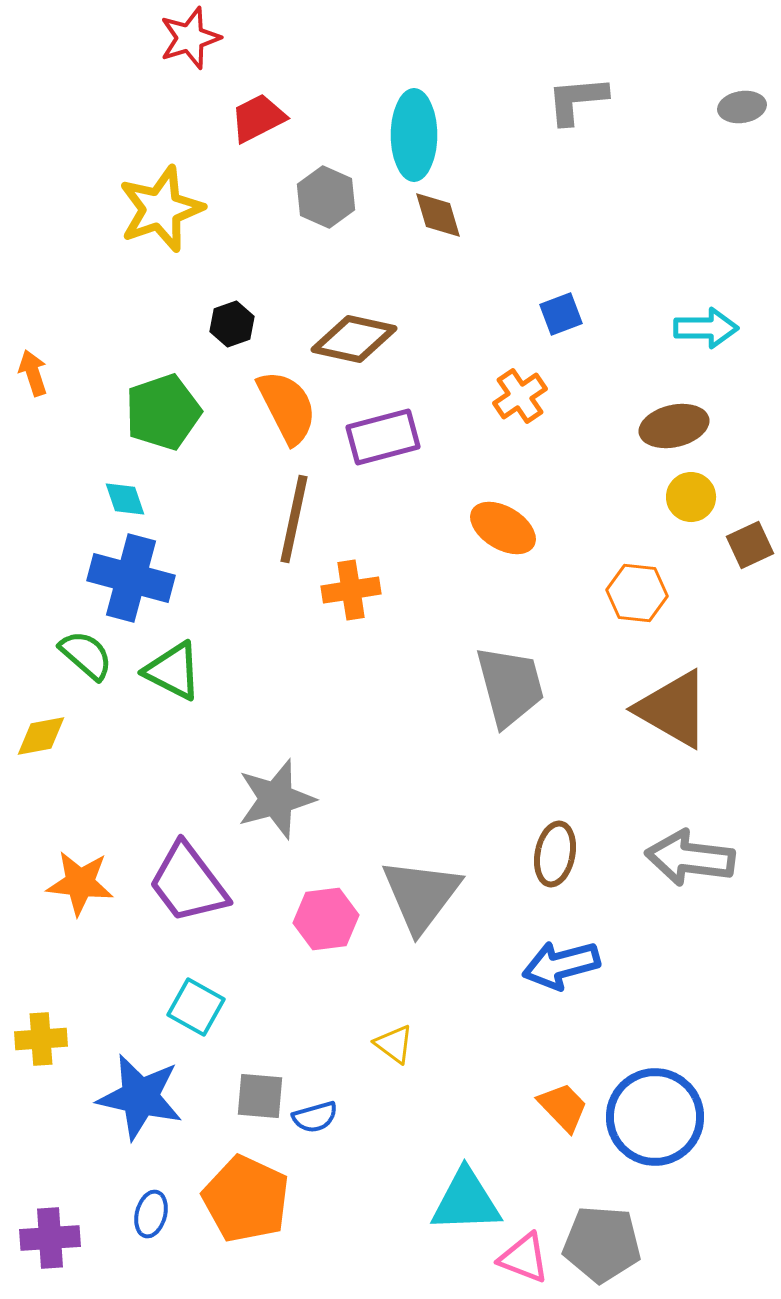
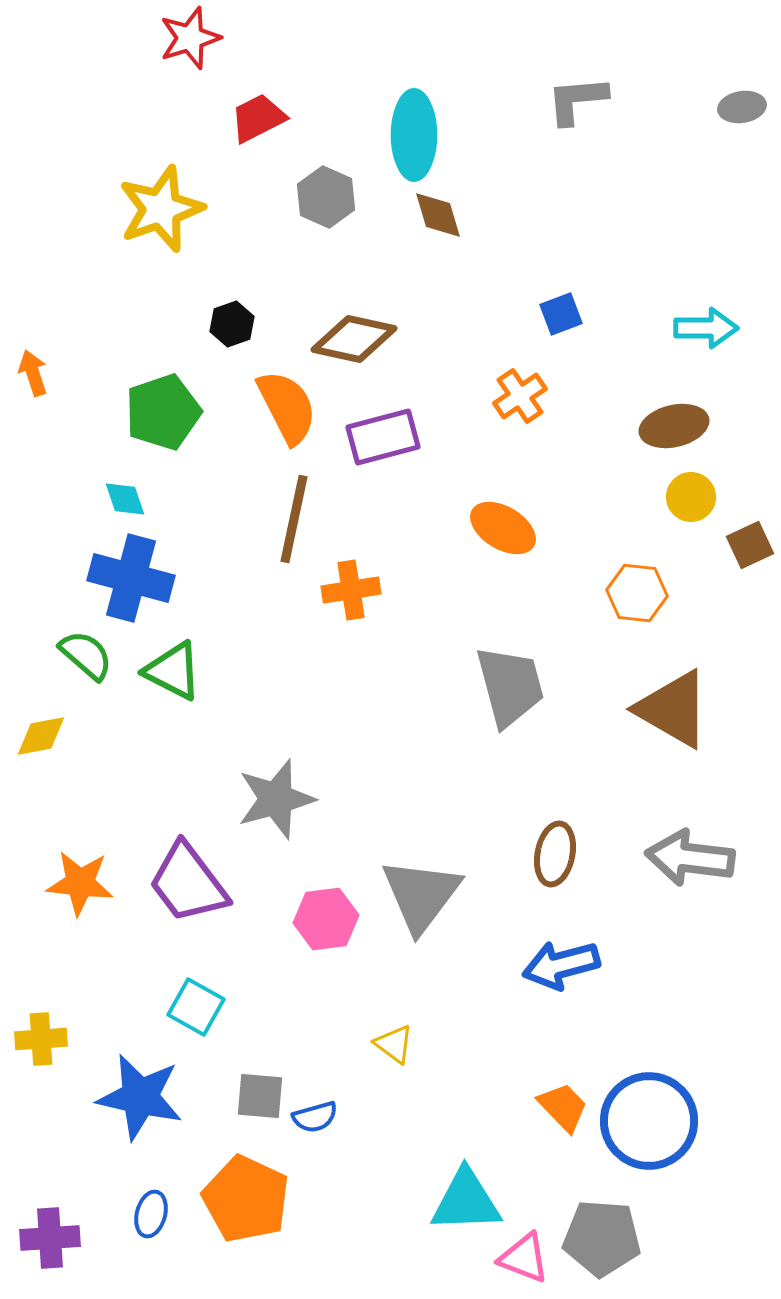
blue circle at (655, 1117): moved 6 px left, 4 px down
gray pentagon at (602, 1244): moved 6 px up
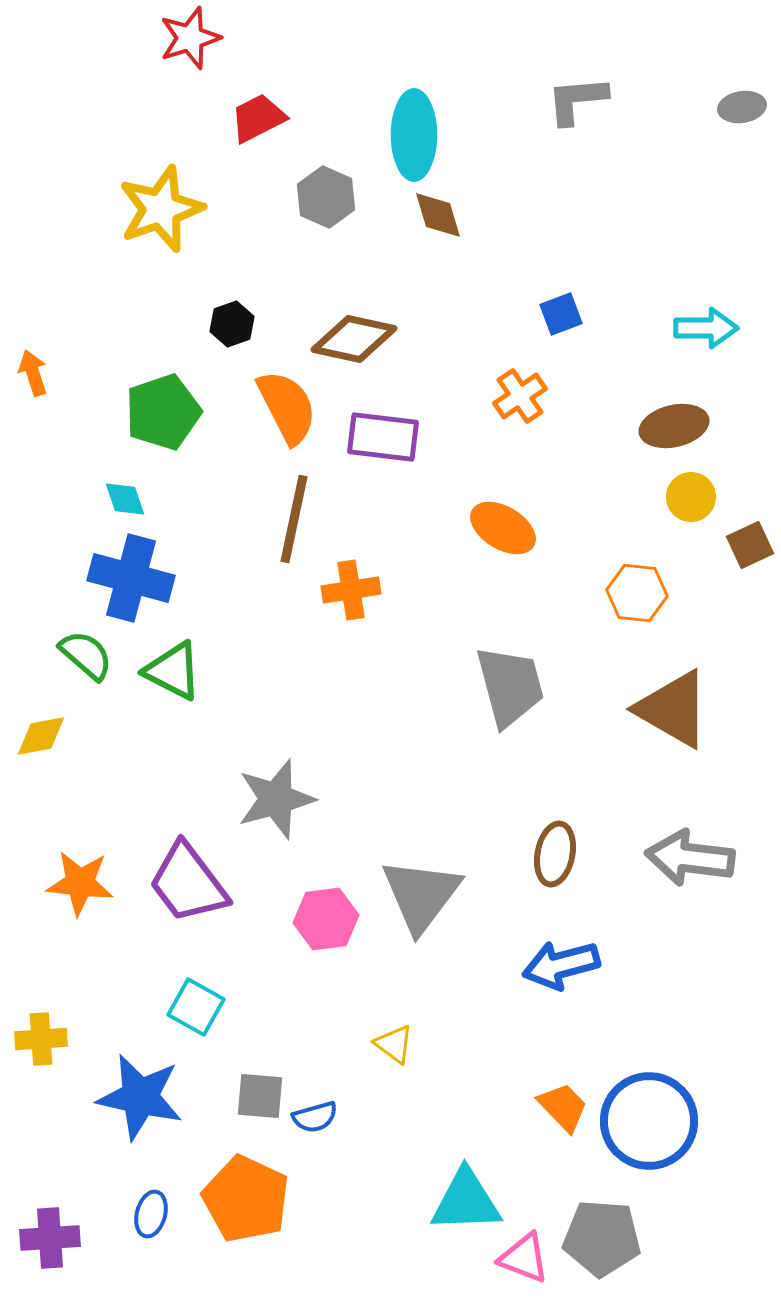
purple rectangle at (383, 437): rotated 22 degrees clockwise
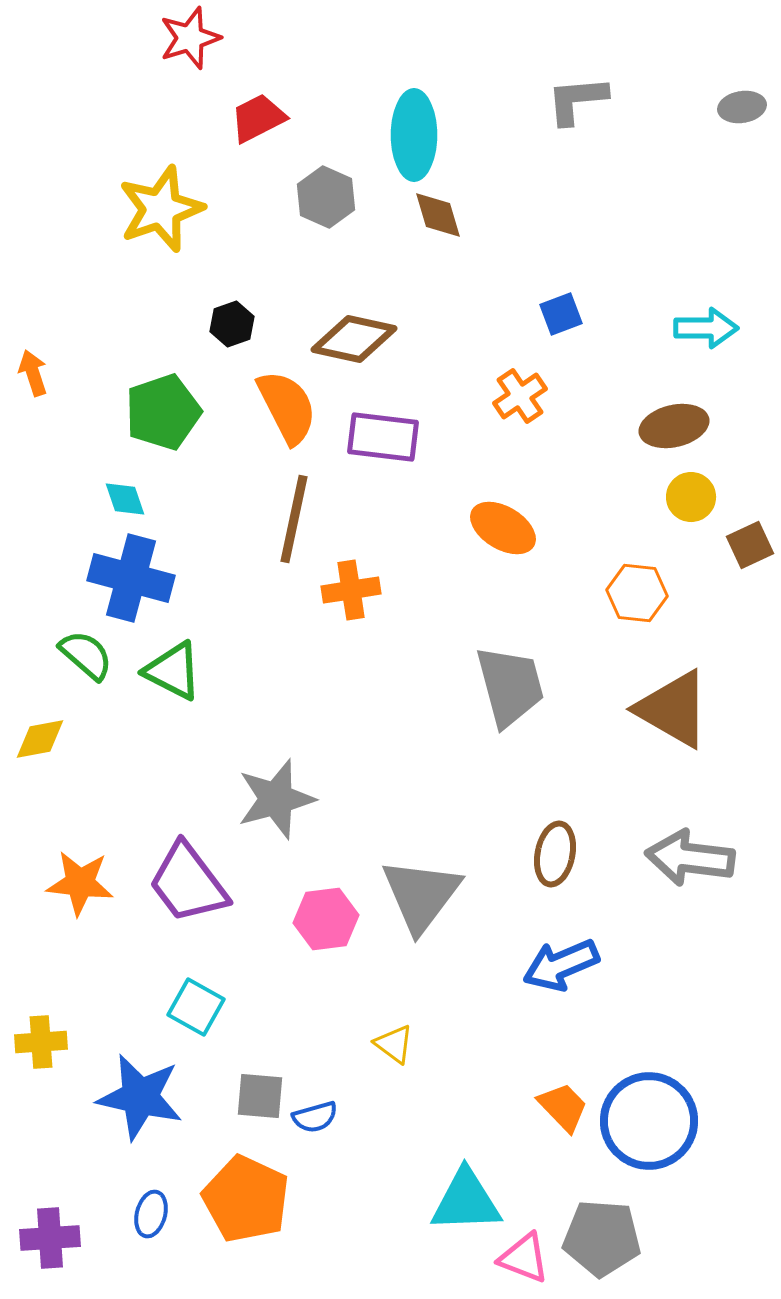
yellow diamond at (41, 736): moved 1 px left, 3 px down
blue arrow at (561, 965): rotated 8 degrees counterclockwise
yellow cross at (41, 1039): moved 3 px down
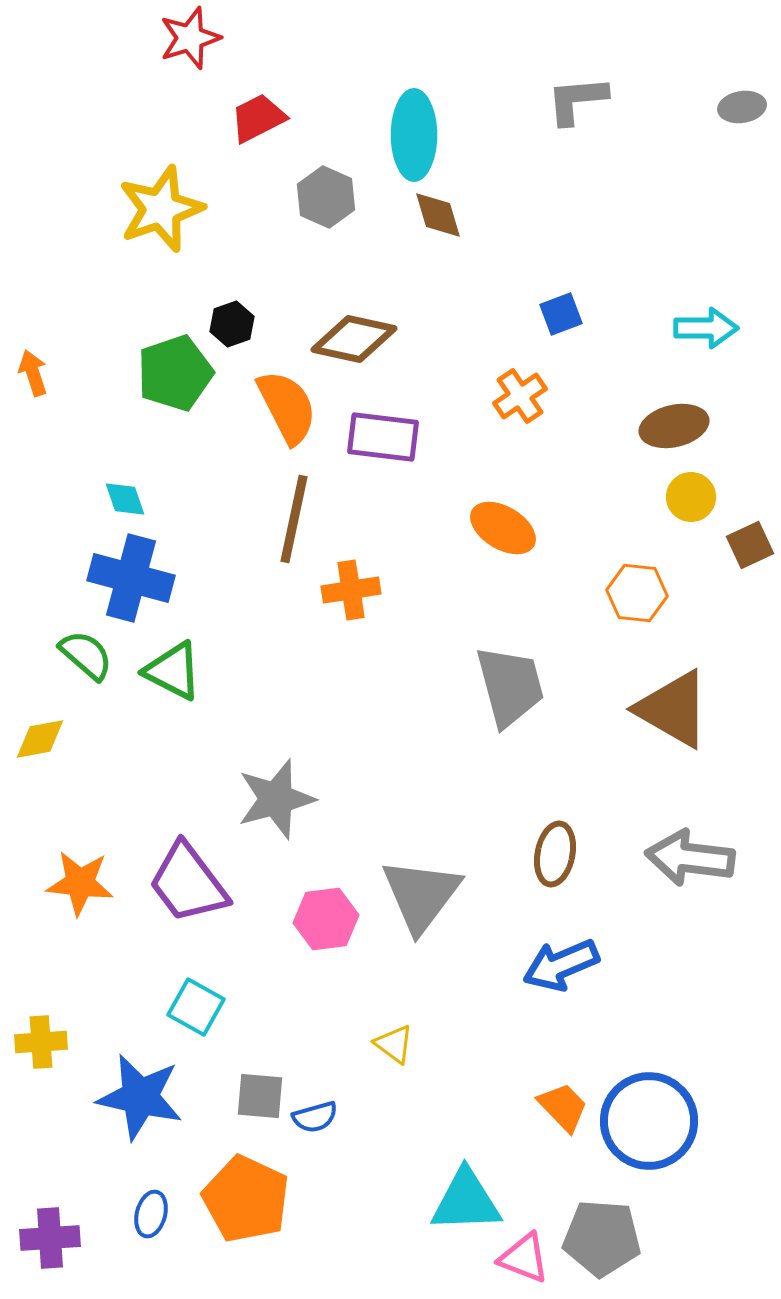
green pentagon at (163, 412): moved 12 px right, 39 px up
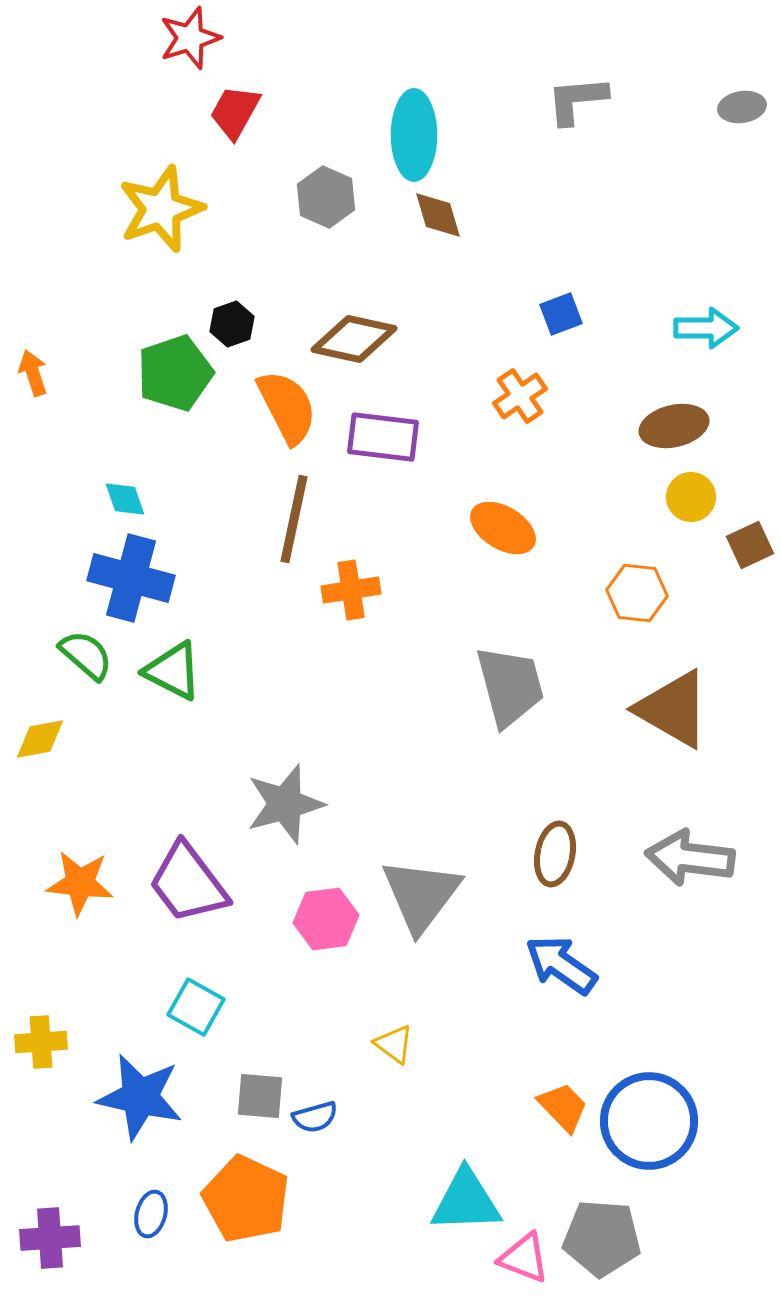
red trapezoid at (258, 118): moved 23 px left, 6 px up; rotated 34 degrees counterclockwise
gray star at (276, 799): moved 9 px right, 5 px down
blue arrow at (561, 965): rotated 58 degrees clockwise
